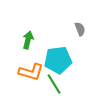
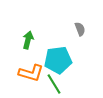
orange L-shape: moved 1 px down
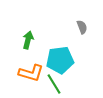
gray semicircle: moved 2 px right, 2 px up
cyan pentagon: moved 2 px right
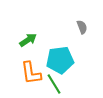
green arrow: rotated 42 degrees clockwise
orange L-shape: rotated 65 degrees clockwise
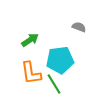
gray semicircle: moved 3 px left; rotated 48 degrees counterclockwise
green arrow: moved 2 px right
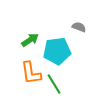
cyan pentagon: moved 3 px left, 9 px up
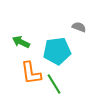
green arrow: moved 9 px left, 2 px down; rotated 120 degrees counterclockwise
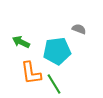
gray semicircle: moved 2 px down
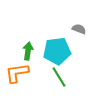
green arrow: moved 7 px right, 9 px down; rotated 72 degrees clockwise
orange L-shape: moved 14 px left; rotated 90 degrees clockwise
green line: moved 5 px right, 7 px up
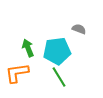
green arrow: moved 3 px up; rotated 30 degrees counterclockwise
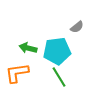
gray semicircle: moved 2 px left, 2 px up; rotated 120 degrees clockwise
green arrow: rotated 54 degrees counterclockwise
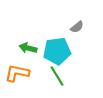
orange L-shape: rotated 20 degrees clockwise
green line: moved 2 px left, 1 px up
